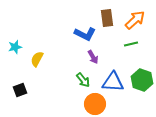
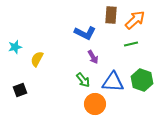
brown rectangle: moved 4 px right, 3 px up; rotated 12 degrees clockwise
blue L-shape: moved 1 px up
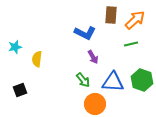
yellow semicircle: rotated 21 degrees counterclockwise
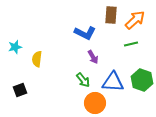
orange circle: moved 1 px up
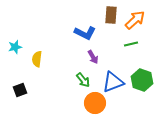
blue triangle: rotated 25 degrees counterclockwise
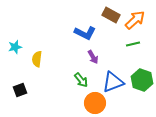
brown rectangle: rotated 66 degrees counterclockwise
green line: moved 2 px right
green arrow: moved 2 px left
